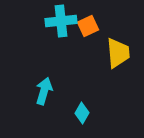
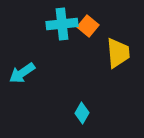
cyan cross: moved 1 px right, 3 px down
orange square: rotated 25 degrees counterclockwise
cyan arrow: moved 22 px left, 18 px up; rotated 140 degrees counterclockwise
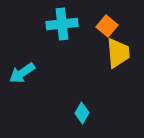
orange square: moved 19 px right
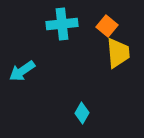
cyan arrow: moved 2 px up
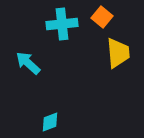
orange square: moved 5 px left, 9 px up
cyan arrow: moved 6 px right, 8 px up; rotated 76 degrees clockwise
cyan diamond: moved 32 px left, 9 px down; rotated 40 degrees clockwise
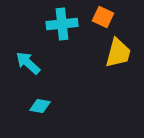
orange square: moved 1 px right; rotated 15 degrees counterclockwise
yellow trapezoid: rotated 20 degrees clockwise
cyan diamond: moved 10 px left, 16 px up; rotated 30 degrees clockwise
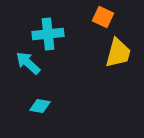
cyan cross: moved 14 px left, 10 px down
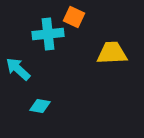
orange square: moved 29 px left
yellow trapezoid: moved 6 px left; rotated 108 degrees counterclockwise
cyan arrow: moved 10 px left, 6 px down
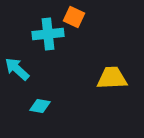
yellow trapezoid: moved 25 px down
cyan arrow: moved 1 px left
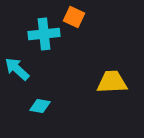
cyan cross: moved 4 px left
yellow trapezoid: moved 4 px down
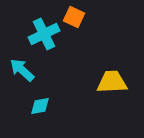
cyan cross: rotated 20 degrees counterclockwise
cyan arrow: moved 5 px right, 1 px down
cyan diamond: rotated 20 degrees counterclockwise
